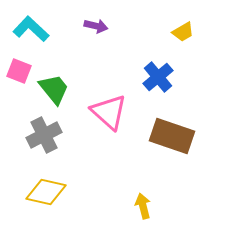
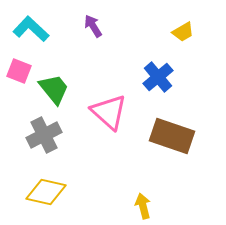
purple arrow: moved 3 px left; rotated 135 degrees counterclockwise
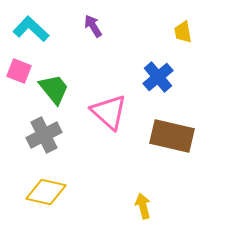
yellow trapezoid: rotated 110 degrees clockwise
brown rectangle: rotated 6 degrees counterclockwise
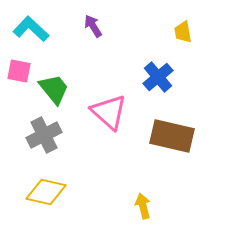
pink square: rotated 10 degrees counterclockwise
